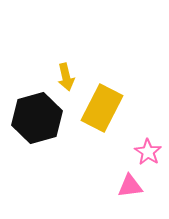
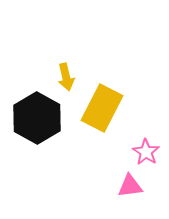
black hexagon: rotated 15 degrees counterclockwise
pink star: moved 2 px left
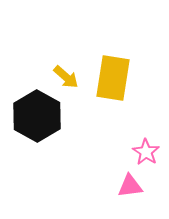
yellow arrow: rotated 36 degrees counterclockwise
yellow rectangle: moved 11 px right, 30 px up; rotated 18 degrees counterclockwise
black hexagon: moved 2 px up
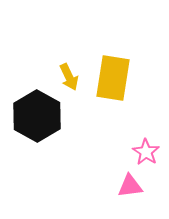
yellow arrow: moved 3 px right; rotated 24 degrees clockwise
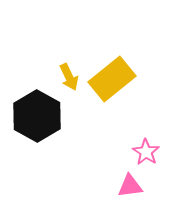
yellow rectangle: moved 1 px left, 1 px down; rotated 42 degrees clockwise
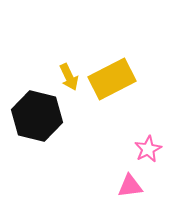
yellow rectangle: rotated 12 degrees clockwise
black hexagon: rotated 15 degrees counterclockwise
pink star: moved 2 px right, 3 px up; rotated 12 degrees clockwise
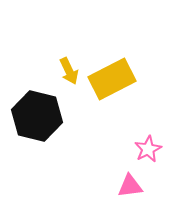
yellow arrow: moved 6 px up
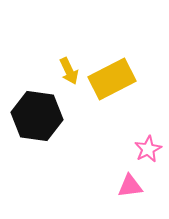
black hexagon: rotated 6 degrees counterclockwise
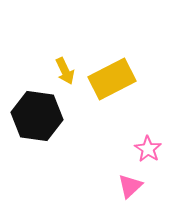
yellow arrow: moved 4 px left
pink star: rotated 12 degrees counterclockwise
pink triangle: rotated 36 degrees counterclockwise
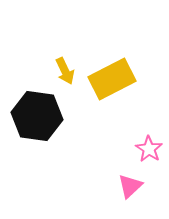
pink star: moved 1 px right
